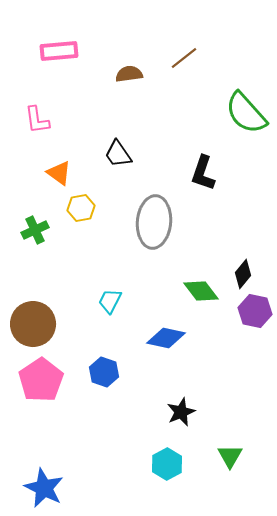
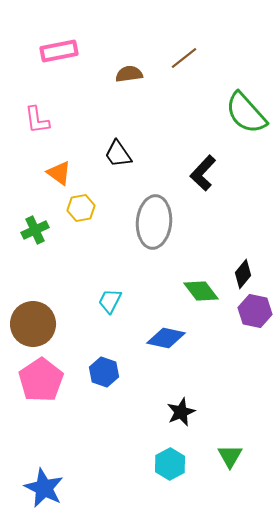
pink rectangle: rotated 6 degrees counterclockwise
black L-shape: rotated 24 degrees clockwise
cyan hexagon: moved 3 px right
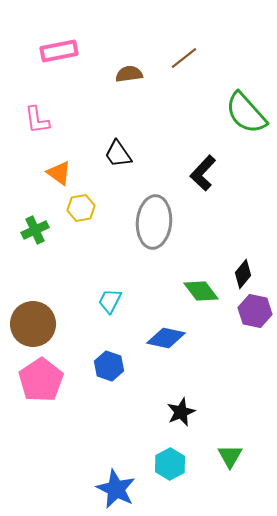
blue hexagon: moved 5 px right, 6 px up
blue star: moved 72 px right, 1 px down
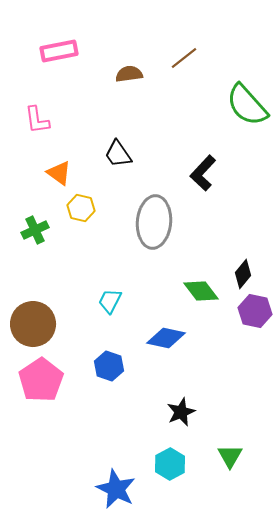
green semicircle: moved 1 px right, 8 px up
yellow hexagon: rotated 24 degrees clockwise
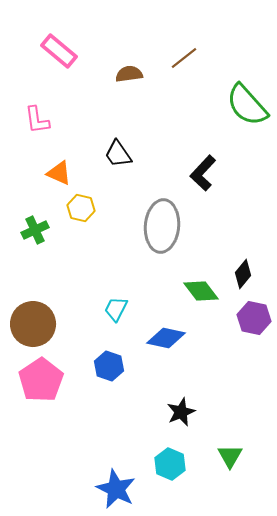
pink rectangle: rotated 51 degrees clockwise
orange triangle: rotated 12 degrees counterclockwise
gray ellipse: moved 8 px right, 4 px down
cyan trapezoid: moved 6 px right, 8 px down
purple hexagon: moved 1 px left, 7 px down
cyan hexagon: rotated 8 degrees counterclockwise
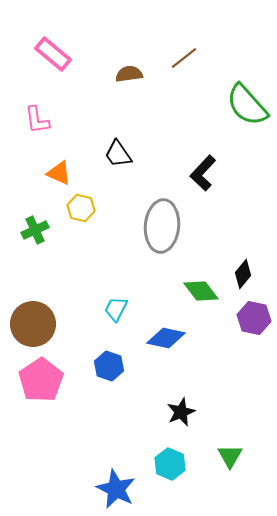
pink rectangle: moved 6 px left, 3 px down
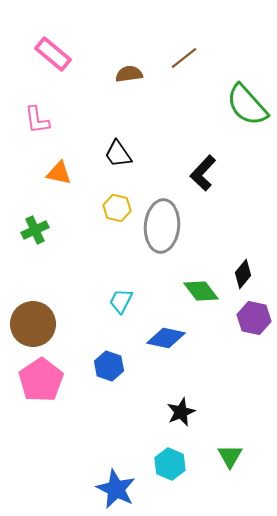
orange triangle: rotated 12 degrees counterclockwise
yellow hexagon: moved 36 px right
cyan trapezoid: moved 5 px right, 8 px up
